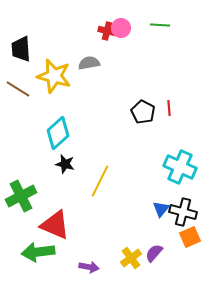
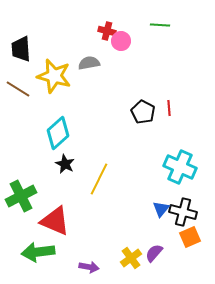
pink circle: moved 13 px down
black star: rotated 12 degrees clockwise
yellow line: moved 1 px left, 2 px up
red triangle: moved 4 px up
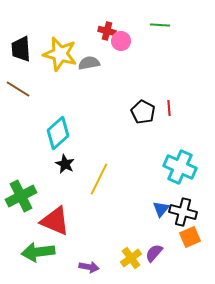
yellow star: moved 6 px right, 22 px up
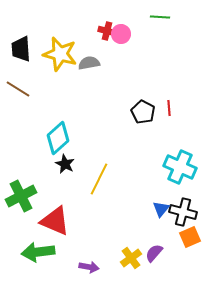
green line: moved 8 px up
pink circle: moved 7 px up
cyan diamond: moved 5 px down
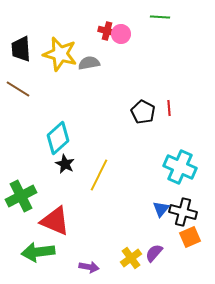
yellow line: moved 4 px up
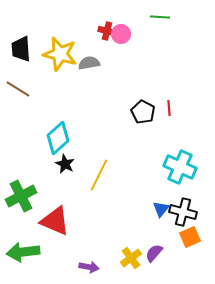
green arrow: moved 15 px left
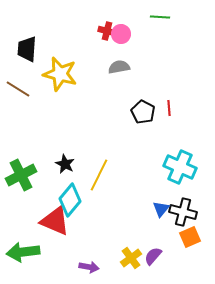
black trapezoid: moved 6 px right; rotated 8 degrees clockwise
yellow star: moved 20 px down
gray semicircle: moved 30 px right, 4 px down
cyan diamond: moved 12 px right, 62 px down; rotated 8 degrees counterclockwise
green cross: moved 21 px up
purple semicircle: moved 1 px left, 3 px down
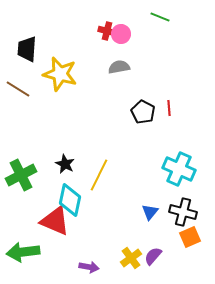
green line: rotated 18 degrees clockwise
cyan cross: moved 1 px left, 2 px down
cyan diamond: rotated 28 degrees counterclockwise
blue triangle: moved 11 px left, 3 px down
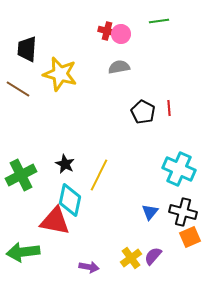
green line: moved 1 px left, 4 px down; rotated 30 degrees counterclockwise
red triangle: rotated 12 degrees counterclockwise
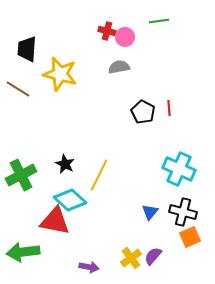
pink circle: moved 4 px right, 3 px down
cyan diamond: rotated 60 degrees counterclockwise
